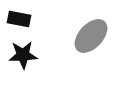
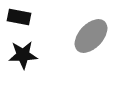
black rectangle: moved 2 px up
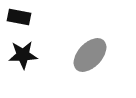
gray ellipse: moved 1 px left, 19 px down
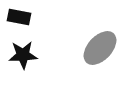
gray ellipse: moved 10 px right, 7 px up
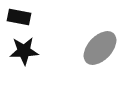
black star: moved 1 px right, 4 px up
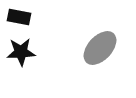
black star: moved 3 px left, 1 px down
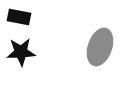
gray ellipse: moved 1 px up; rotated 24 degrees counterclockwise
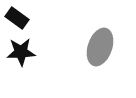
black rectangle: moved 2 px left, 1 px down; rotated 25 degrees clockwise
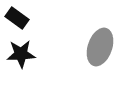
black star: moved 2 px down
